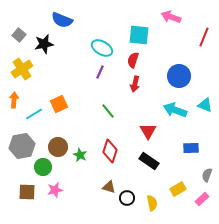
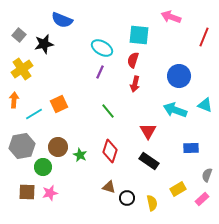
pink star: moved 5 px left, 3 px down
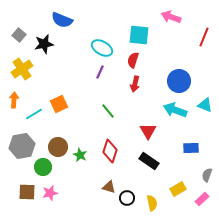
blue circle: moved 5 px down
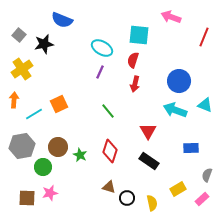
brown square: moved 6 px down
